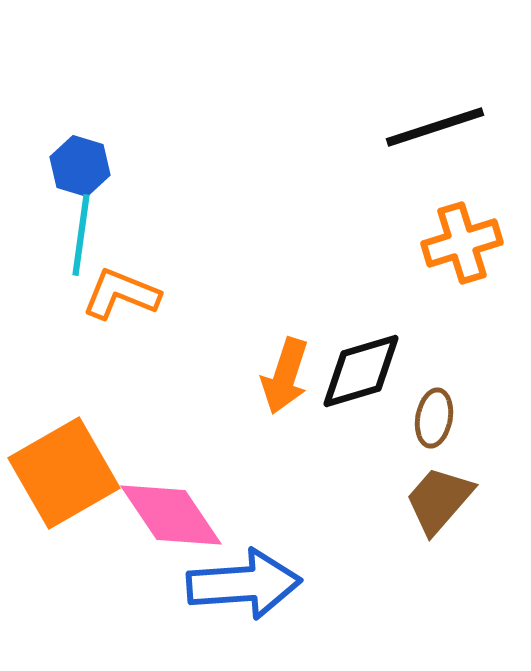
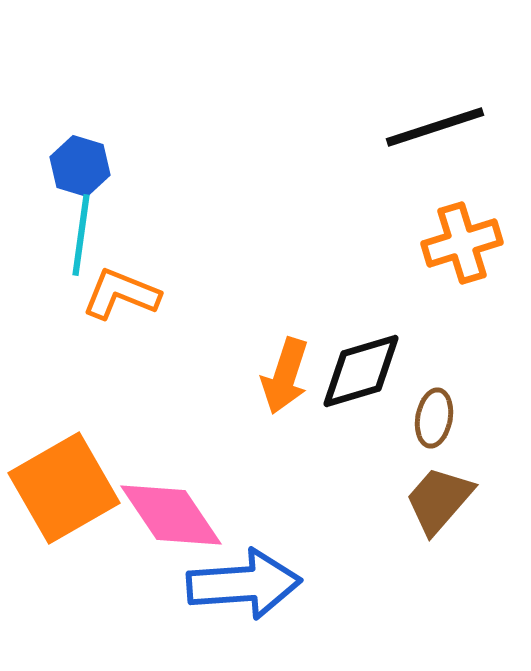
orange square: moved 15 px down
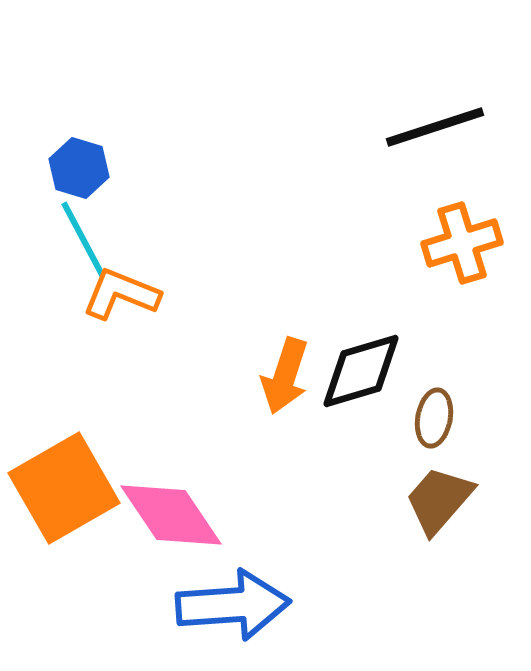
blue hexagon: moved 1 px left, 2 px down
cyan line: moved 2 px right, 4 px down; rotated 36 degrees counterclockwise
blue arrow: moved 11 px left, 21 px down
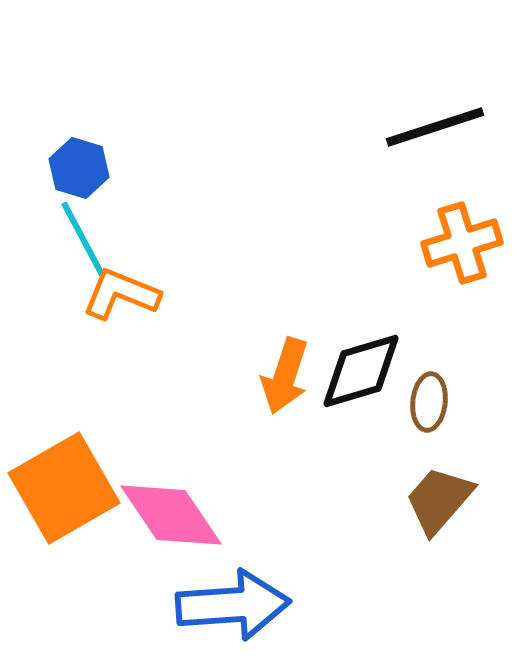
brown ellipse: moved 5 px left, 16 px up; rotated 4 degrees counterclockwise
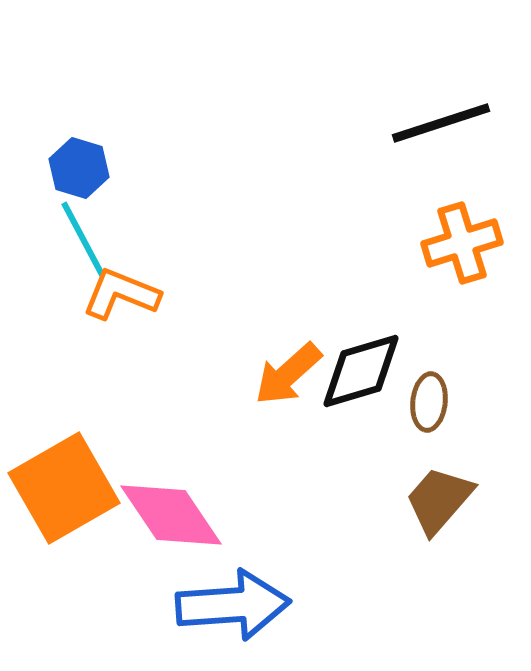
black line: moved 6 px right, 4 px up
orange arrow: moved 3 px right, 2 px up; rotated 30 degrees clockwise
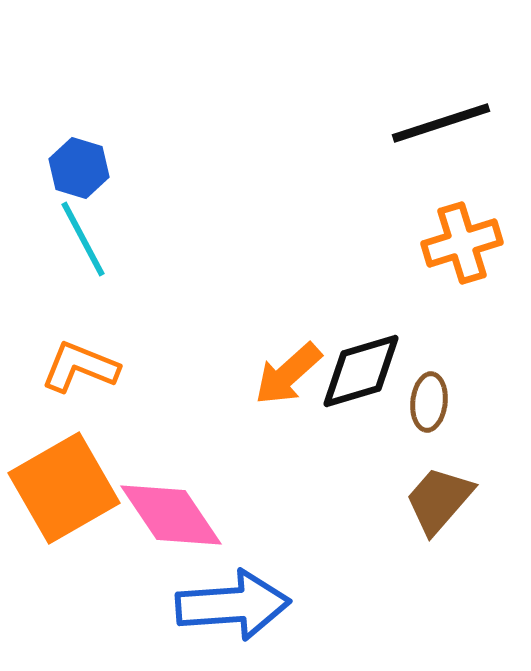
orange L-shape: moved 41 px left, 73 px down
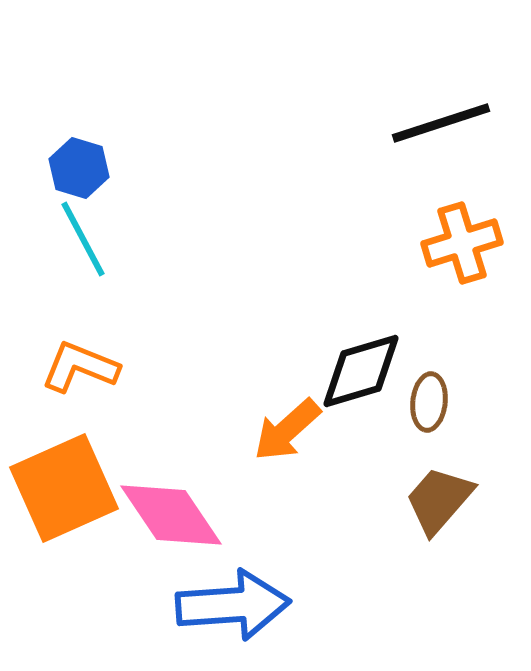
orange arrow: moved 1 px left, 56 px down
orange square: rotated 6 degrees clockwise
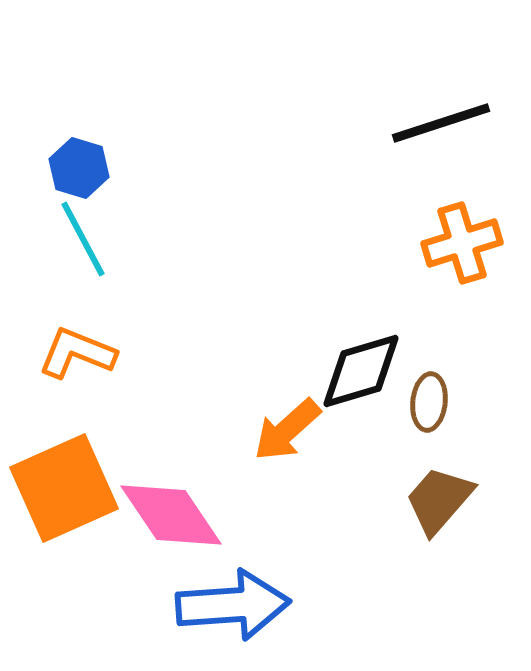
orange L-shape: moved 3 px left, 14 px up
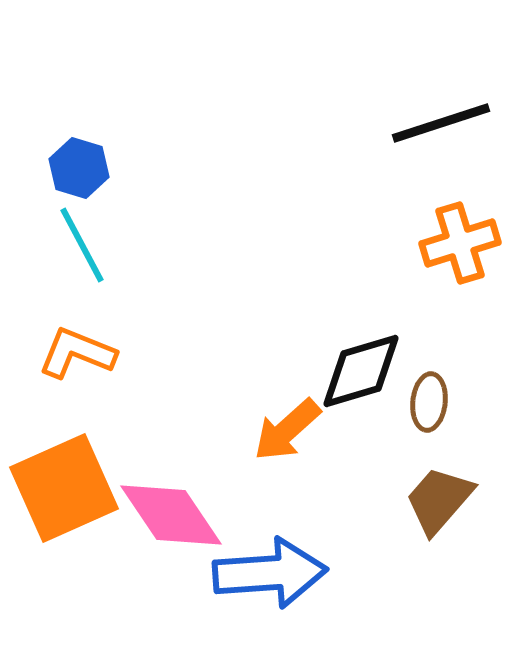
cyan line: moved 1 px left, 6 px down
orange cross: moved 2 px left
blue arrow: moved 37 px right, 32 px up
